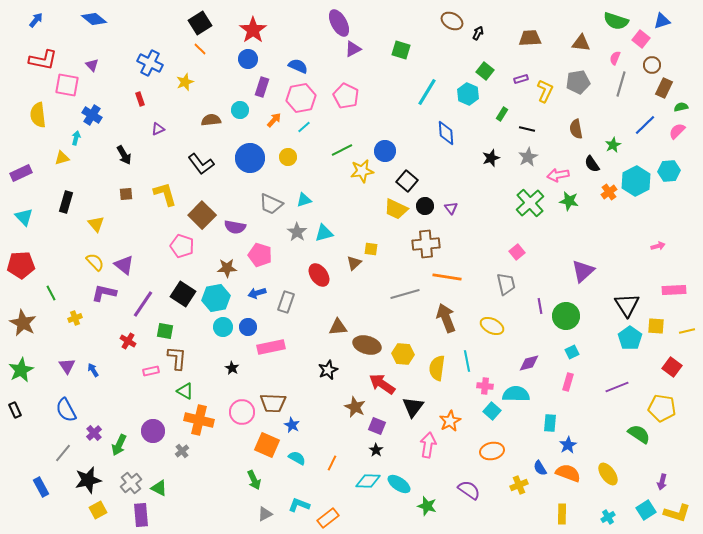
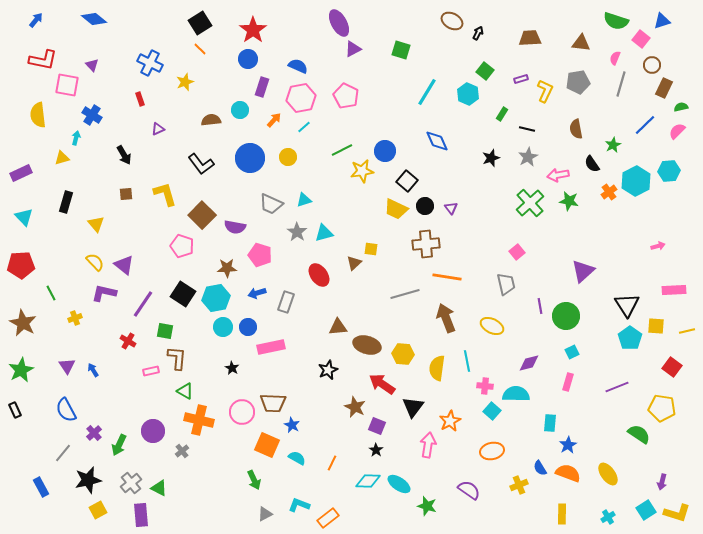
blue diamond at (446, 133): moved 9 px left, 8 px down; rotated 20 degrees counterclockwise
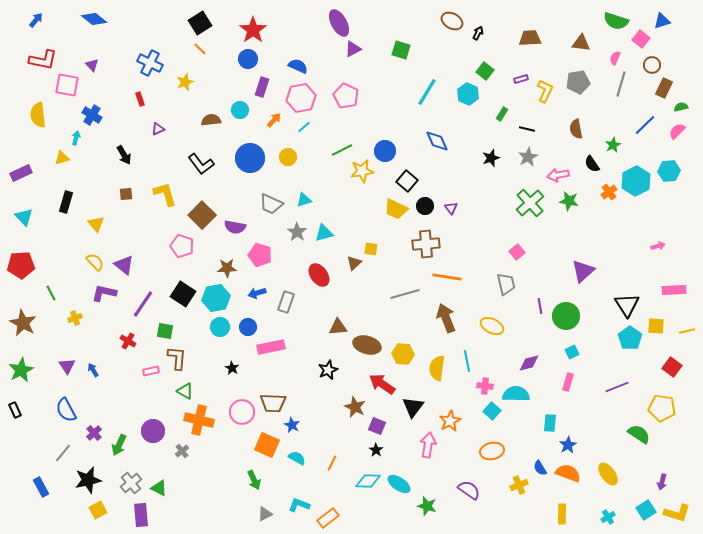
cyan circle at (223, 327): moved 3 px left
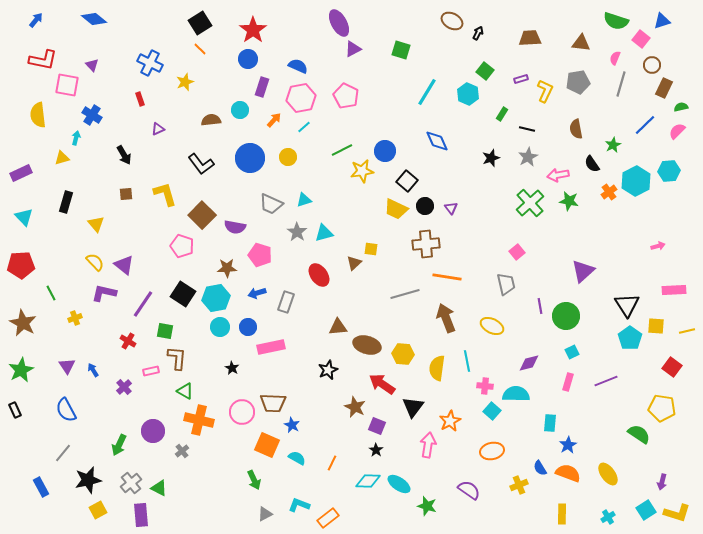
purple line at (617, 387): moved 11 px left, 6 px up
purple cross at (94, 433): moved 30 px right, 46 px up
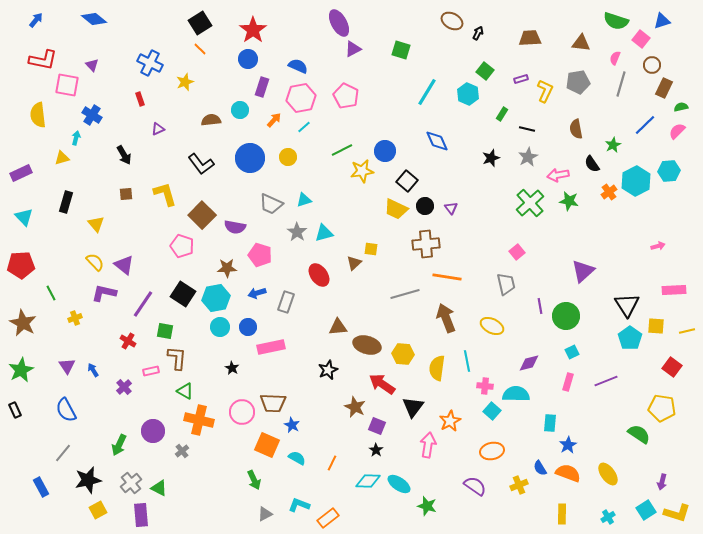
purple semicircle at (469, 490): moved 6 px right, 4 px up
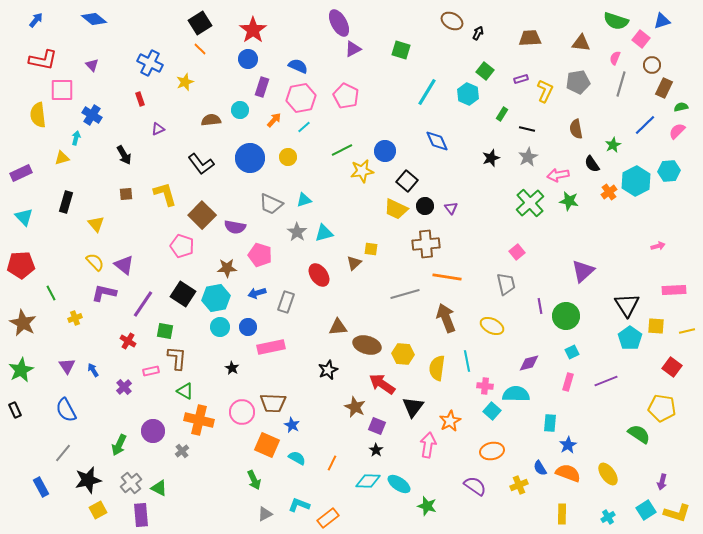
pink square at (67, 85): moved 5 px left, 5 px down; rotated 10 degrees counterclockwise
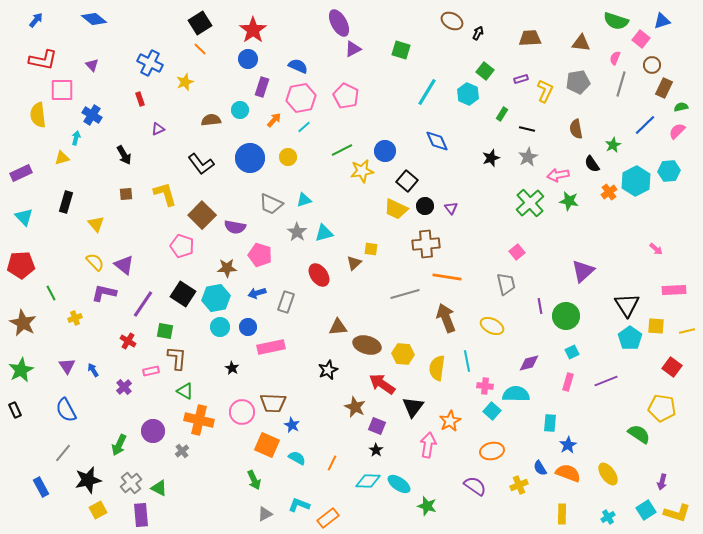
pink arrow at (658, 246): moved 2 px left, 3 px down; rotated 56 degrees clockwise
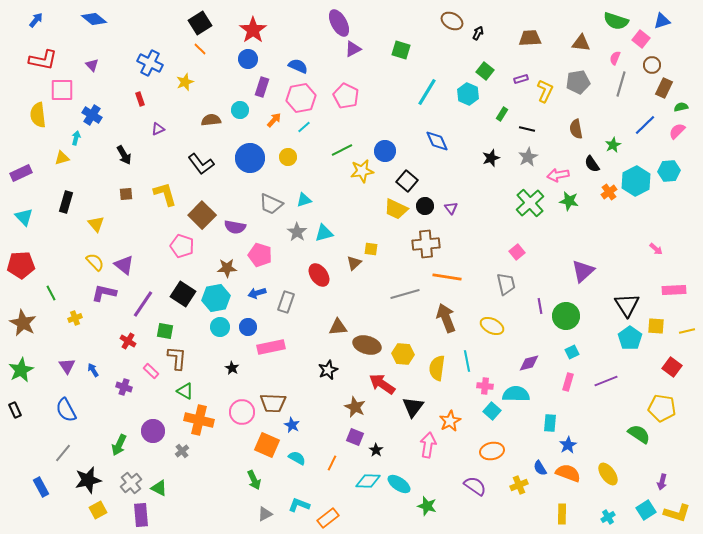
pink rectangle at (151, 371): rotated 56 degrees clockwise
purple cross at (124, 387): rotated 28 degrees counterclockwise
purple square at (377, 426): moved 22 px left, 11 px down
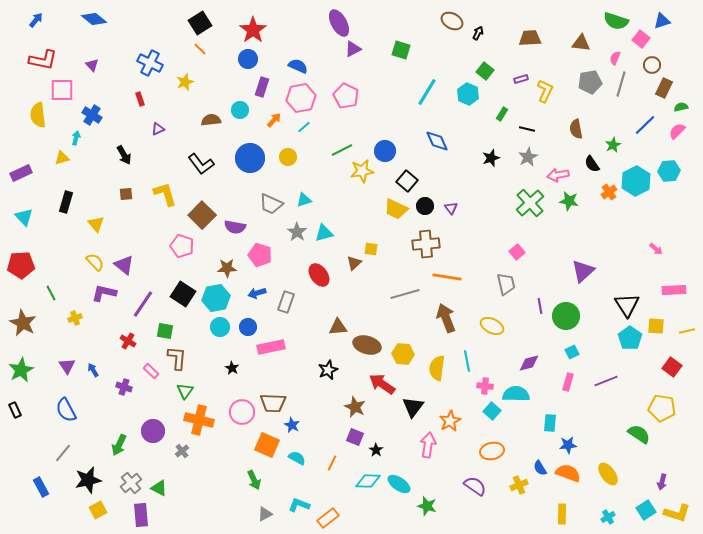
gray pentagon at (578, 82): moved 12 px right
green triangle at (185, 391): rotated 36 degrees clockwise
blue star at (568, 445): rotated 24 degrees clockwise
